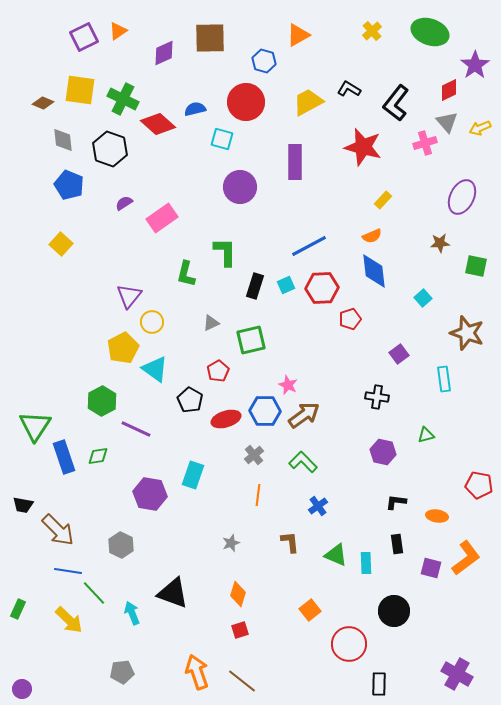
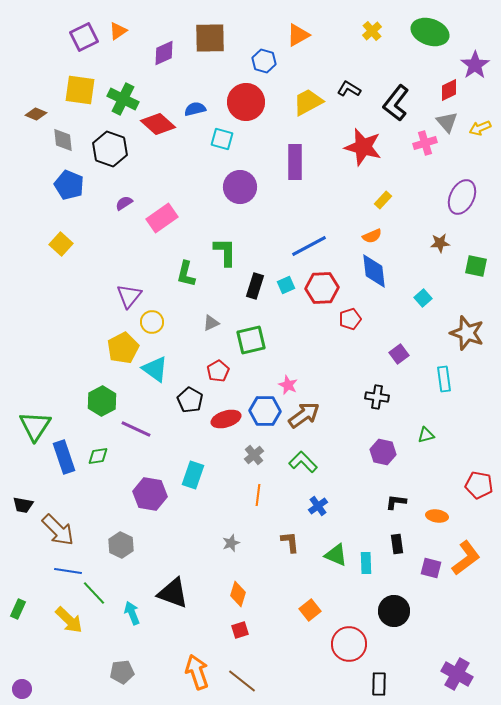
brown diamond at (43, 103): moved 7 px left, 11 px down
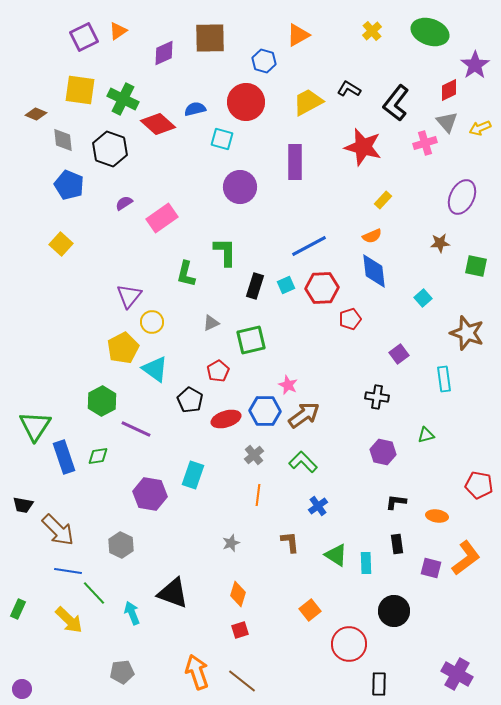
green triangle at (336, 555): rotated 10 degrees clockwise
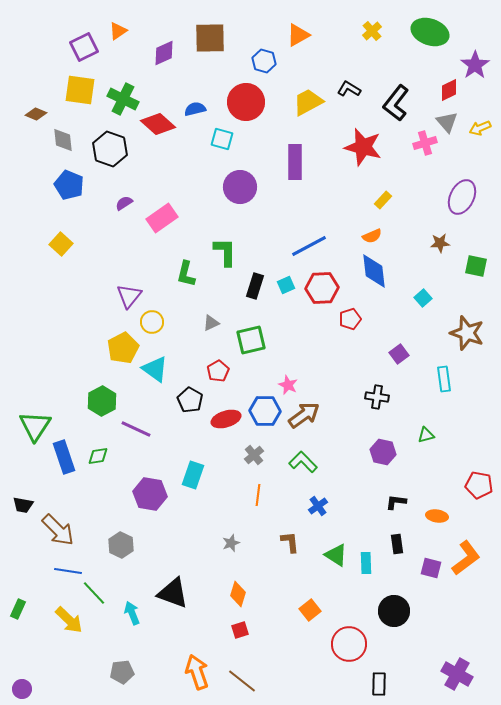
purple square at (84, 37): moved 10 px down
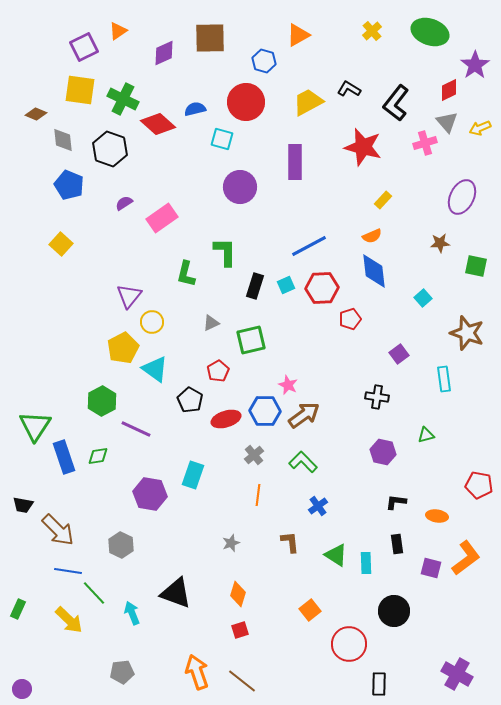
black triangle at (173, 593): moved 3 px right
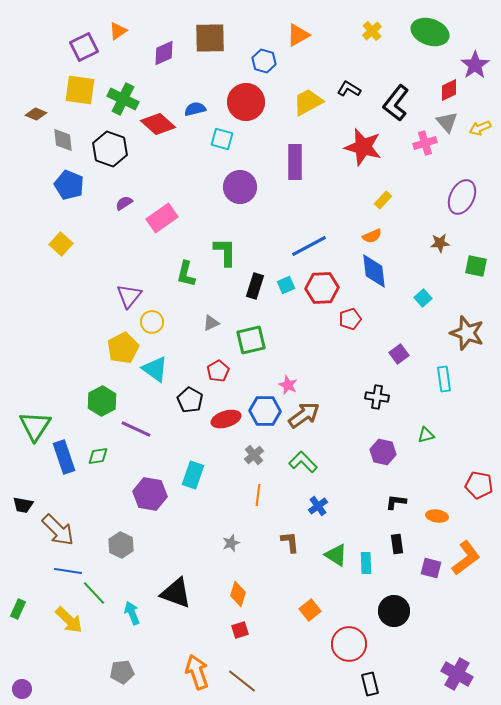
black rectangle at (379, 684): moved 9 px left; rotated 15 degrees counterclockwise
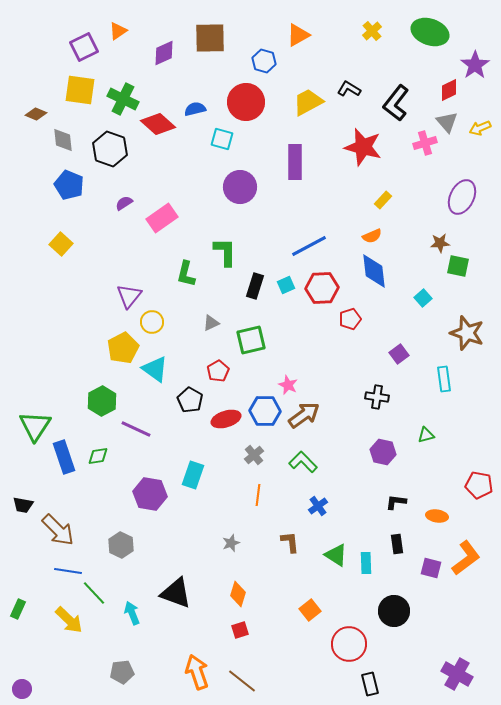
green square at (476, 266): moved 18 px left
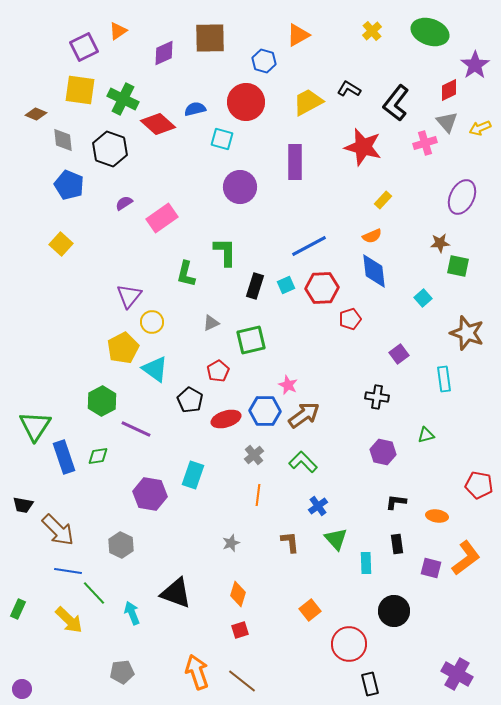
green triangle at (336, 555): moved 16 px up; rotated 15 degrees clockwise
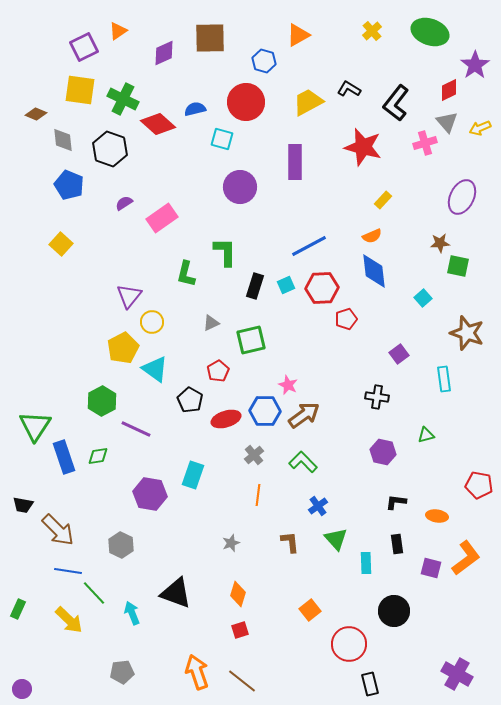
red pentagon at (350, 319): moved 4 px left
